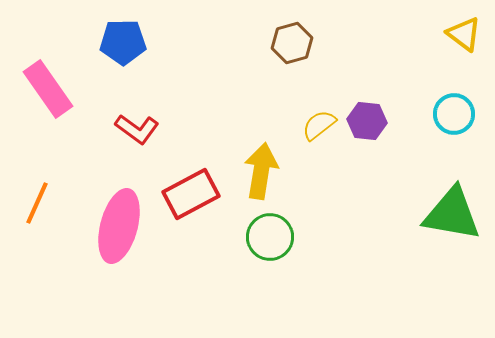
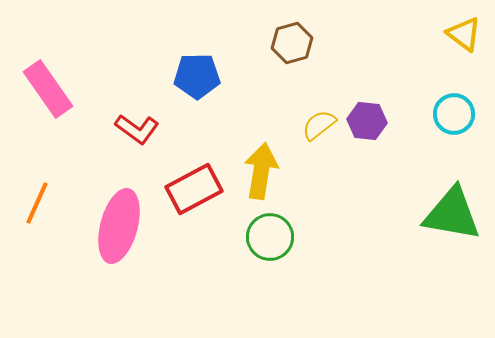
blue pentagon: moved 74 px right, 34 px down
red rectangle: moved 3 px right, 5 px up
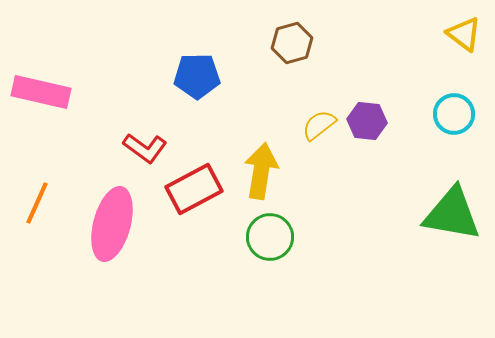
pink rectangle: moved 7 px left, 3 px down; rotated 42 degrees counterclockwise
red L-shape: moved 8 px right, 19 px down
pink ellipse: moved 7 px left, 2 px up
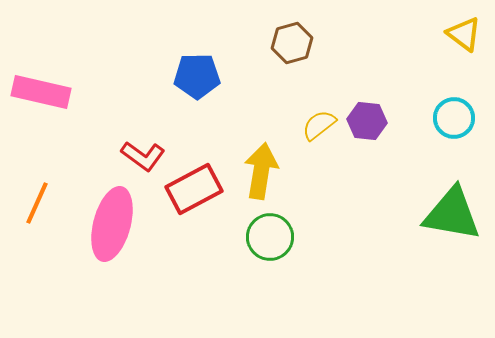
cyan circle: moved 4 px down
red L-shape: moved 2 px left, 8 px down
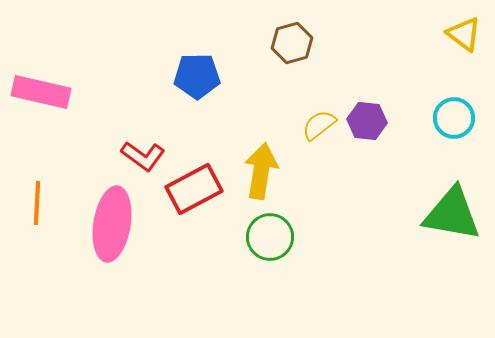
orange line: rotated 21 degrees counterclockwise
pink ellipse: rotated 6 degrees counterclockwise
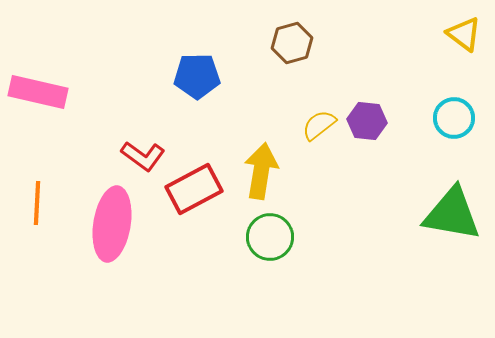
pink rectangle: moved 3 px left
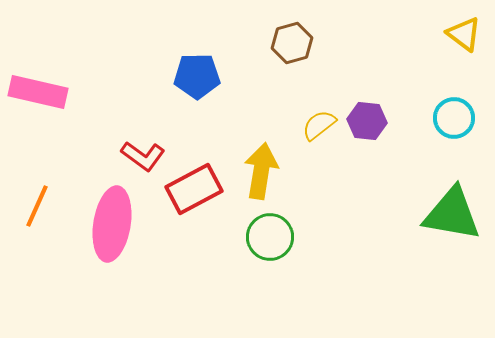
orange line: moved 3 px down; rotated 21 degrees clockwise
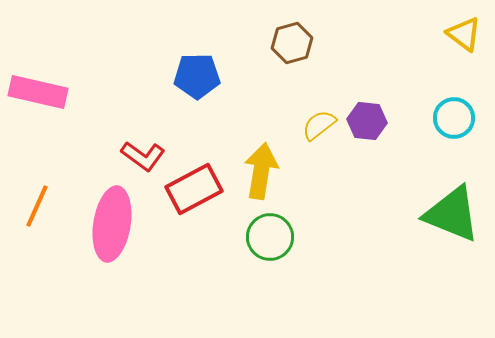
green triangle: rotated 12 degrees clockwise
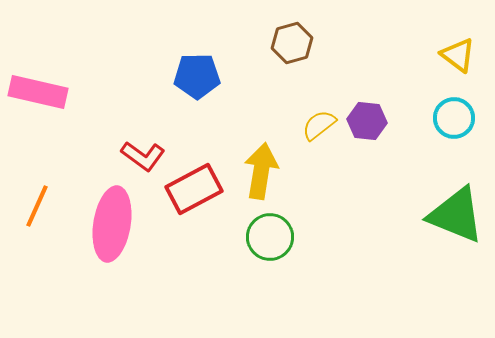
yellow triangle: moved 6 px left, 21 px down
green triangle: moved 4 px right, 1 px down
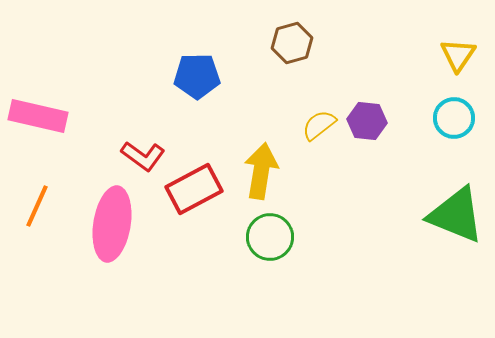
yellow triangle: rotated 27 degrees clockwise
pink rectangle: moved 24 px down
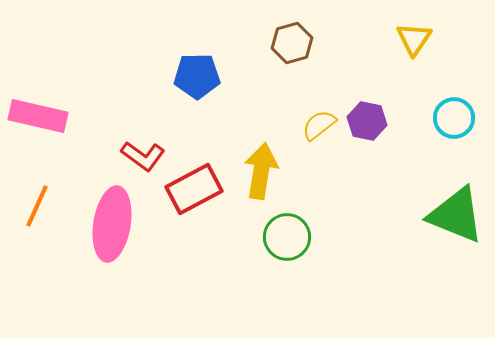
yellow triangle: moved 44 px left, 16 px up
purple hexagon: rotated 6 degrees clockwise
green circle: moved 17 px right
